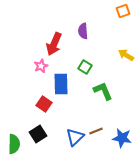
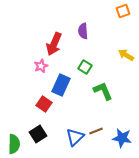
blue rectangle: moved 1 px down; rotated 25 degrees clockwise
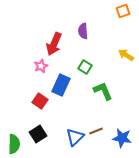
red square: moved 4 px left, 3 px up
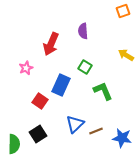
red arrow: moved 3 px left
pink star: moved 15 px left, 2 px down
blue triangle: moved 13 px up
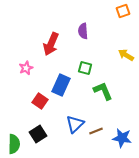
green square: moved 1 px down; rotated 16 degrees counterclockwise
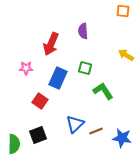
orange square: rotated 24 degrees clockwise
pink star: rotated 24 degrees clockwise
blue rectangle: moved 3 px left, 7 px up
green L-shape: rotated 10 degrees counterclockwise
black square: moved 1 px down; rotated 12 degrees clockwise
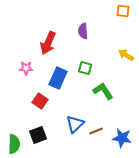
red arrow: moved 3 px left, 1 px up
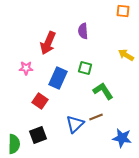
brown line: moved 14 px up
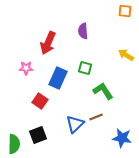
orange square: moved 2 px right
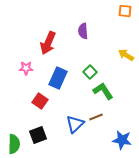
green square: moved 5 px right, 4 px down; rotated 32 degrees clockwise
blue star: moved 2 px down
